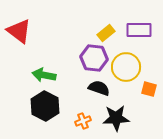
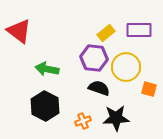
green arrow: moved 3 px right, 6 px up
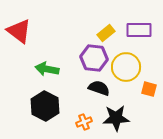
orange cross: moved 1 px right, 1 px down
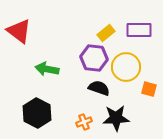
black hexagon: moved 8 px left, 7 px down
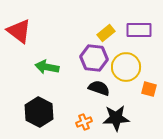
green arrow: moved 2 px up
black hexagon: moved 2 px right, 1 px up
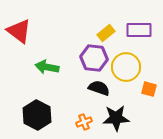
black hexagon: moved 2 px left, 3 px down
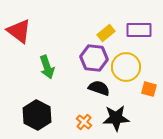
green arrow: rotated 120 degrees counterclockwise
orange cross: rotated 28 degrees counterclockwise
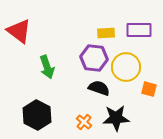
yellow rectangle: rotated 36 degrees clockwise
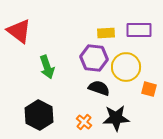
black hexagon: moved 2 px right
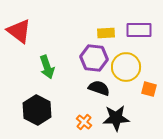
black hexagon: moved 2 px left, 5 px up
